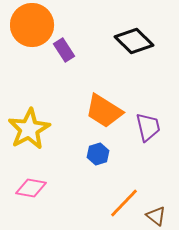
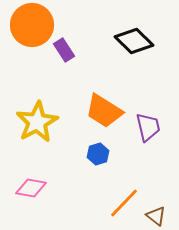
yellow star: moved 8 px right, 7 px up
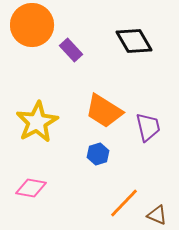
black diamond: rotated 15 degrees clockwise
purple rectangle: moved 7 px right; rotated 10 degrees counterclockwise
brown triangle: moved 1 px right, 1 px up; rotated 15 degrees counterclockwise
